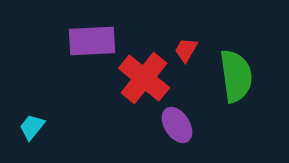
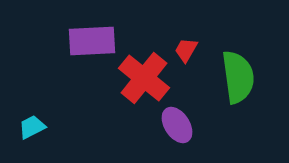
green semicircle: moved 2 px right, 1 px down
cyan trapezoid: rotated 24 degrees clockwise
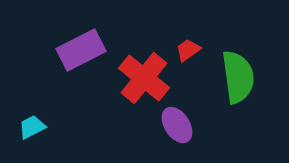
purple rectangle: moved 11 px left, 9 px down; rotated 24 degrees counterclockwise
red trapezoid: moved 2 px right; rotated 24 degrees clockwise
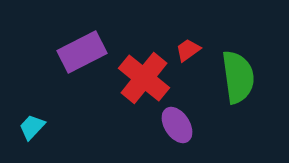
purple rectangle: moved 1 px right, 2 px down
cyan trapezoid: rotated 20 degrees counterclockwise
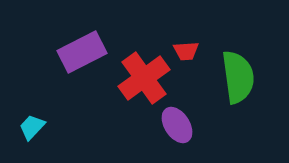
red trapezoid: moved 2 px left, 1 px down; rotated 148 degrees counterclockwise
red cross: rotated 15 degrees clockwise
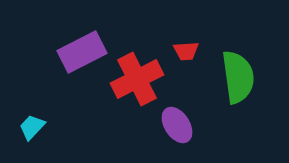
red cross: moved 7 px left, 1 px down; rotated 9 degrees clockwise
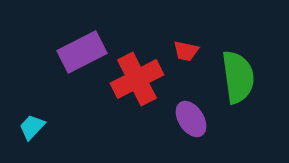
red trapezoid: rotated 16 degrees clockwise
purple ellipse: moved 14 px right, 6 px up
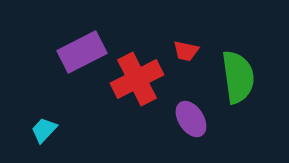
cyan trapezoid: moved 12 px right, 3 px down
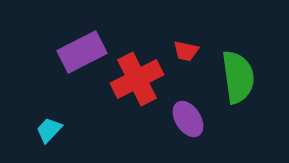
purple ellipse: moved 3 px left
cyan trapezoid: moved 5 px right
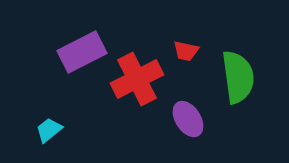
cyan trapezoid: rotated 8 degrees clockwise
